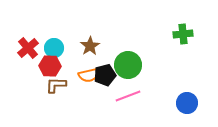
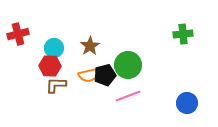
red cross: moved 10 px left, 14 px up; rotated 25 degrees clockwise
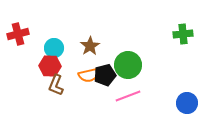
brown L-shape: rotated 70 degrees counterclockwise
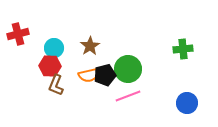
green cross: moved 15 px down
green circle: moved 4 px down
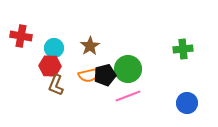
red cross: moved 3 px right, 2 px down; rotated 25 degrees clockwise
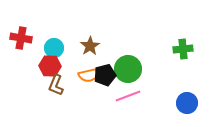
red cross: moved 2 px down
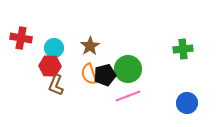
orange semicircle: moved 1 px up; rotated 85 degrees clockwise
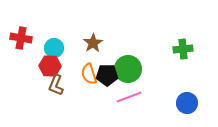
brown star: moved 3 px right, 3 px up
black pentagon: moved 2 px right; rotated 15 degrees clockwise
pink line: moved 1 px right, 1 px down
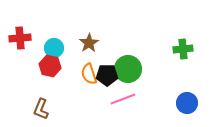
red cross: moved 1 px left; rotated 15 degrees counterclockwise
brown star: moved 4 px left
red hexagon: rotated 10 degrees clockwise
brown L-shape: moved 15 px left, 24 px down
pink line: moved 6 px left, 2 px down
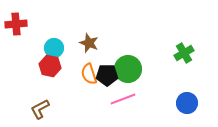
red cross: moved 4 px left, 14 px up
brown star: rotated 18 degrees counterclockwise
green cross: moved 1 px right, 4 px down; rotated 24 degrees counterclockwise
brown L-shape: moved 1 px left; rotated 40 degrees clockwise
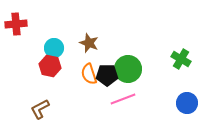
green cross: moved 3 px left, 6 px down; rotated 30 degrees counterclockwise
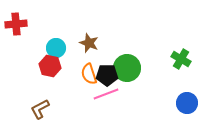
cyan circle: moved 2 px right
green circle: moved 1 px left, 1 px up
pink line: moved 17 px left, 5 px up
